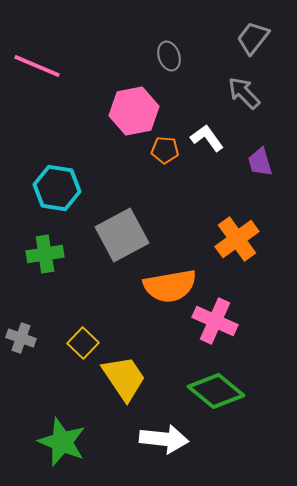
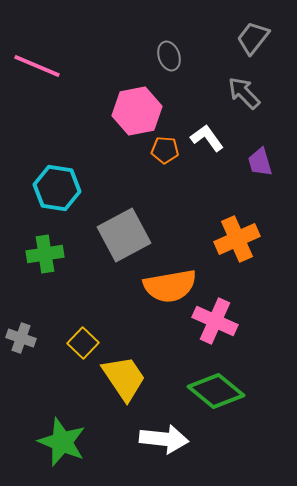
pink hexagon: moved 3 px right
gray square: moved 2 px right
orange cross: rotated 12 degrees clockwise
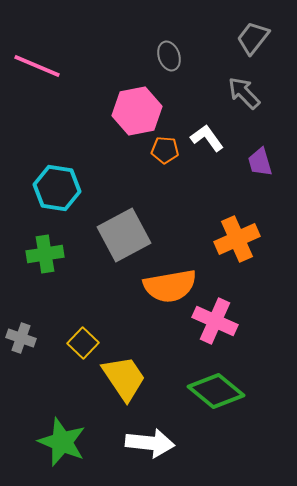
white arrow: moved 14 px left, 4 px down
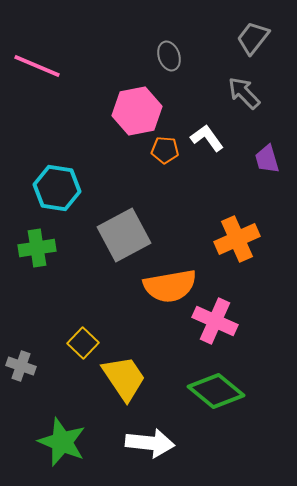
purple trapezoid: moved 7 px right, 3 px up
green cross: moved 8 px left, 6 px up
gray cross: moved 28 px down
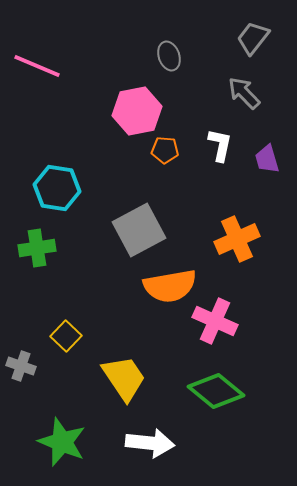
white L-shape: moved 13 px right, 7 px down; rotated 48 degrees clockwise
gray square: moved 15 px right, 5 px up
yellow square: moved 17 px left, 7 px up
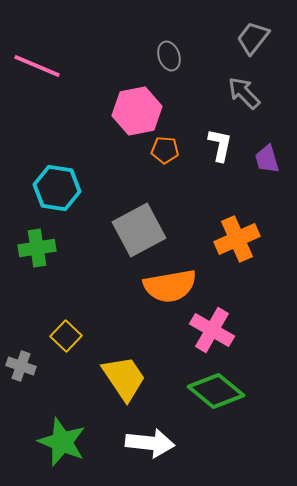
pink cross: moved 3 px left, 9 px down; rotated 6 degrees clockwise
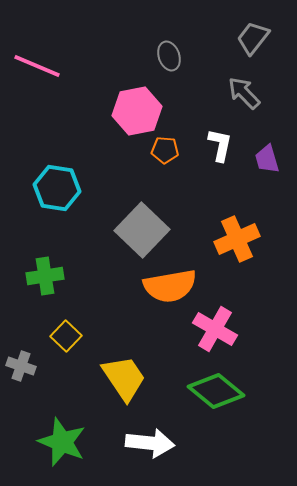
gray square: moved 3 px right; rotated 18 degrees counterclockwise
green cross: moved 8 px right, 28 px down
pink cross: moved 3 px right, 1 px up
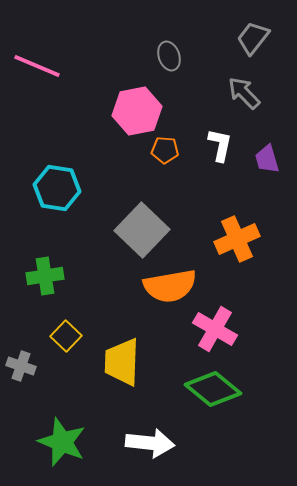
yellow trapezoid: moved 2 px left, 16 px up; rotated 144 degrees counterclockwise
green diamond: moved 3 px left, 2 px up
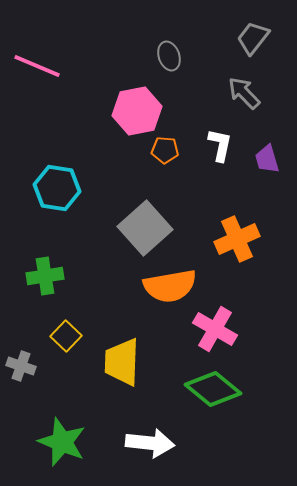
gray square: moved 3 px right, 2 px up; rotated 4 degrees clockwise
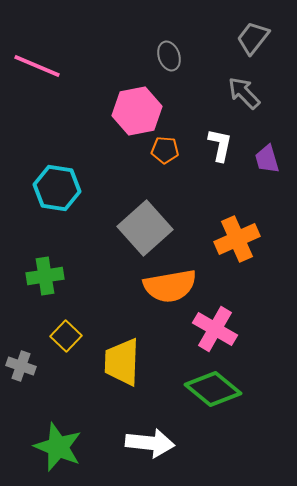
green star: moved 4 px left, 5 px down
